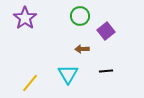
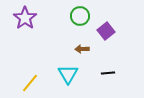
black line: moved 2 px right, 2 px down
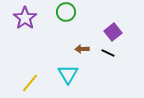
green circle: moved 14 px left, 4 px up
purple square: moved 7 px right, 1 px down
black line: moved 20 px up; rotated 32 degrees clockwise
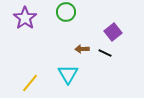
black line: moved 3 px left
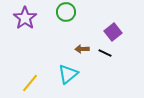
cyan triangle: rotated 20 degrees clockwise
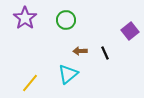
green circle: moved 8 px down
purple square: moved 17 px right, 1 px up
brown arrow: moved 2 px left, 2 px down
black line: rotated 40 degrees clockwise
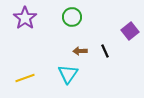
green circle: moved 6 px right, 3 px up
black line: moved 2 px up
cyan triangle: rotated 15 degrees counterclockwise
yellow line: moved 5 px left, 5 px up; rotated 30 degrees clockwise
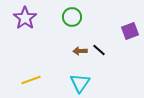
purple square: rotated 18 degrees clockwise
black line: moved 6 px left, 1 px up; rotated 24 degrees counterclockwise
cyan triangle: moved 12 px right, 9 px down
yellow line: moved 6 px right, 2 px down
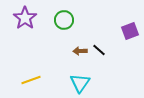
green circle: moved 8 px left, 3 px down
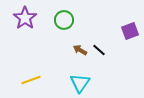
brown arrow: moved 1 px up; rotated 32 degrees clockwise
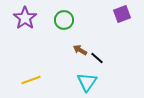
purple square: moved 8 px left, 17 px up
black line: moved 2 px left, 8 px down
cyan triangle: moved 7 px right, 1 px up
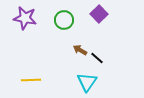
purple square: moved 23 px left; rotated 24 degrees counterclockwise
purple star: rotated 25 degrees counterclockwise
yellow line: rotated 18 degrees clockwise
